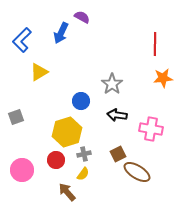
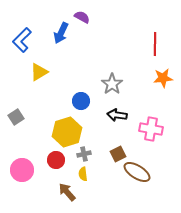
gray square: rotated 14 degrees counterclockwise
yellow semicircle: rotated 136 degrees clockwise
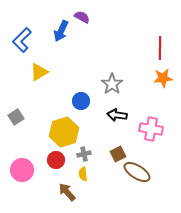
blue arrow: moved 2 px up
red line: moved 5 px right, 4 px down
yellow hexagon: moved 3 px left
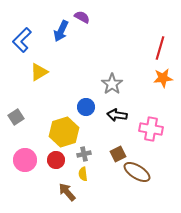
red line: rotated 15 degrees clockwise
blue circle: moved 5 px right, 6 px down
pink circle: moved 3 px right, 10 px up
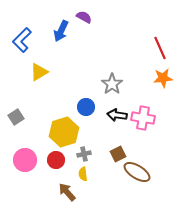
purple semicircle: moved 2 px right
red line: rotated 40 degrees counterclockwise
pink cross: moved 8 px left, 11 px up
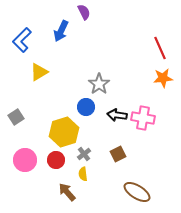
purple semicircle: moved 5 px up; rotated 35 degrees clockwise
gray star: moved 13 px left
gray cross: rotated 24 degrees counterclockwise
brown ellipse: moved 20 px down
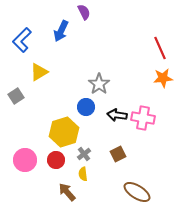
gray square: moved 21 px up
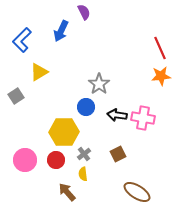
orange star: moved 2 px left, 2 px up
yellow hexagon: rotated 16 degrees clockwise
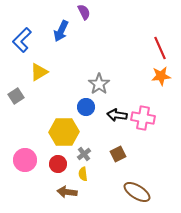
red circle: moved 2 px right, 4 px down
brown arrow: rotated 42 degrees counterclockwise
